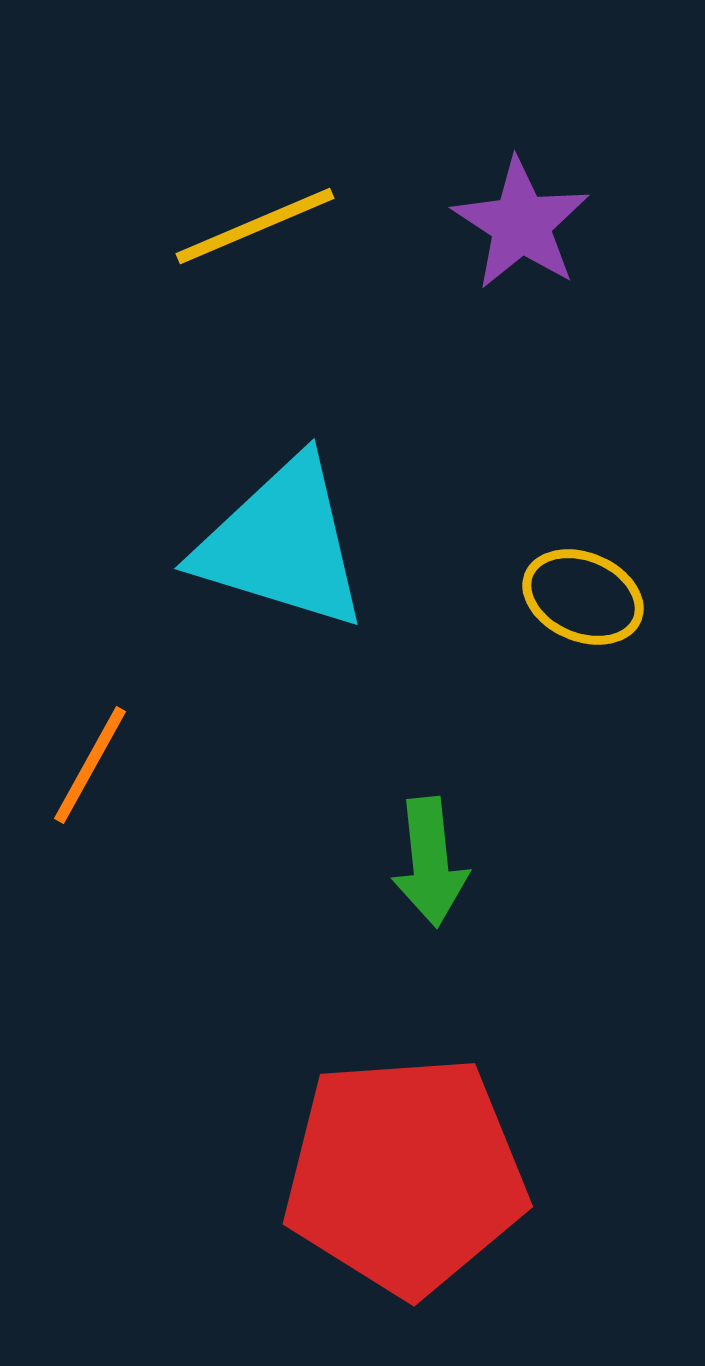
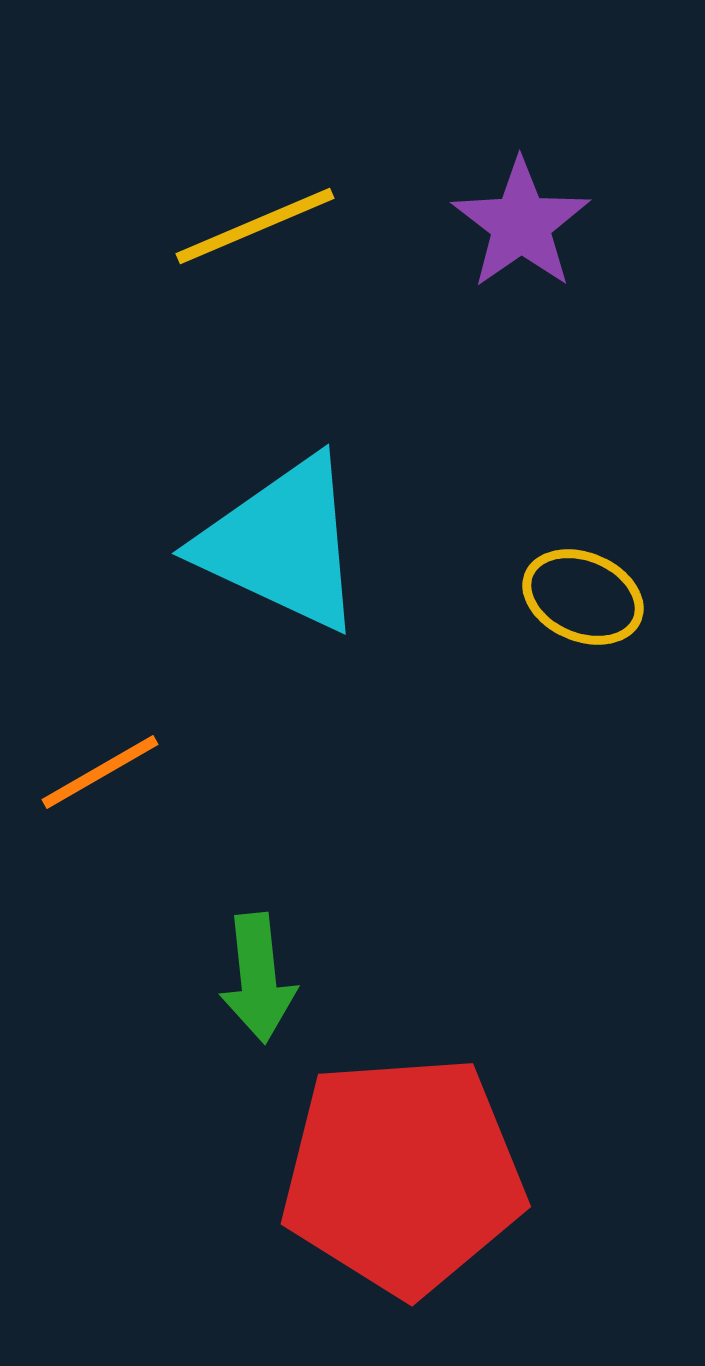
purple star: rotated 4 degrees clockwise
cyan triangle: rotated 8 degrees clockwise
orange line: moved 10 px right, 7 px down; rotated 31 degrees clockwise
green arrow: moved 172 px left, 116 px down
red pentagon: moved 2 px left
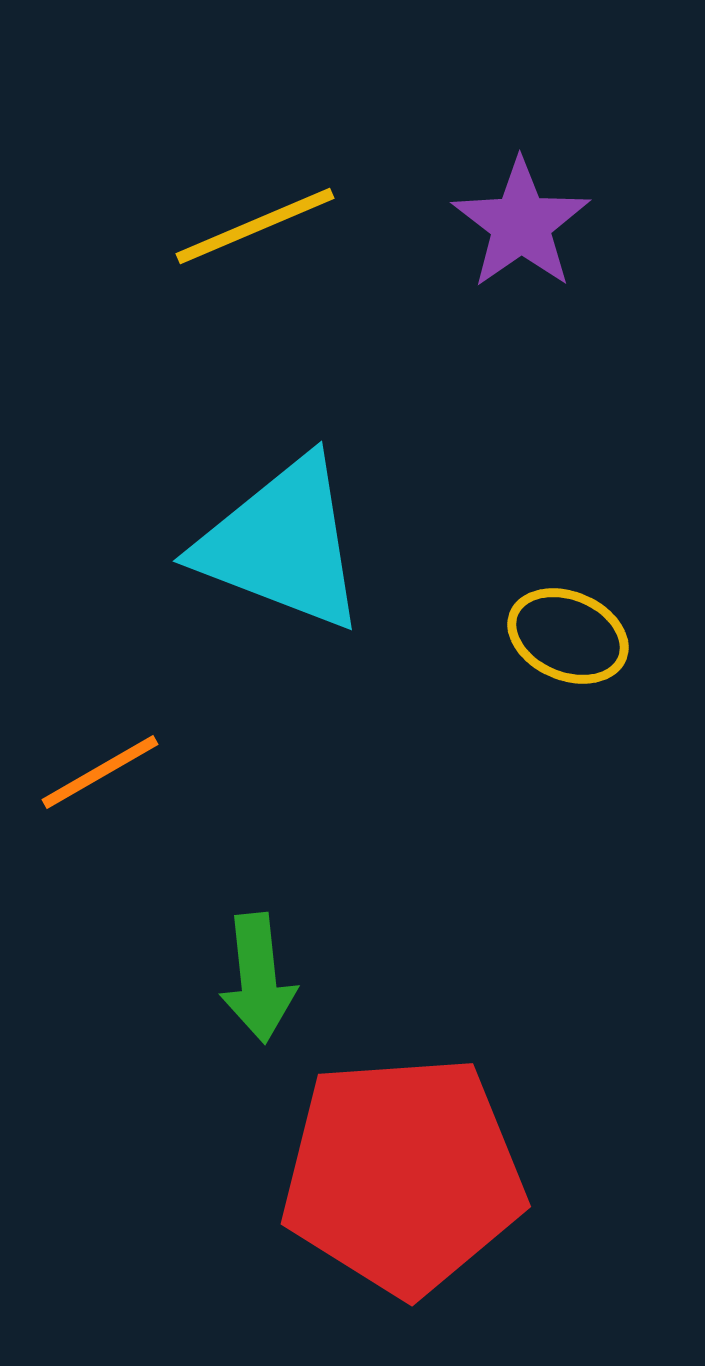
cyan triangle: rotated 4 degrees counterclockwise
yellow ellipse: moved 15 px left, 39 px down
